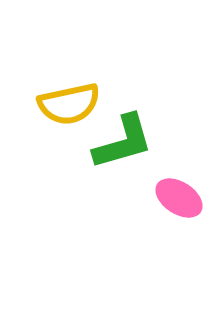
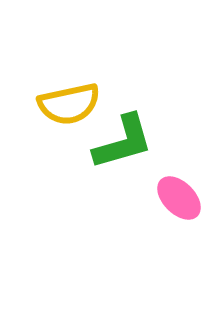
pink ellipse: rotated 12 degrees clockwise
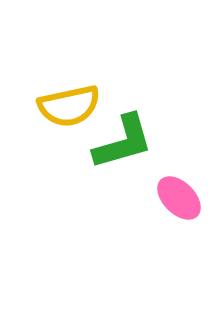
yellow semicircle: moved 2 px down
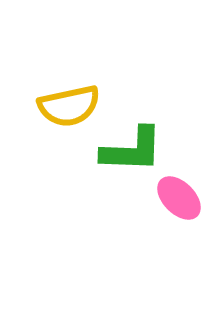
green L-shape: moved 9 px right, 8 px down; rotated 18 degrees clockwise
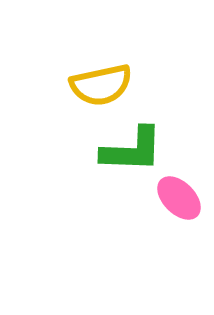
yellow semicircle: moved 32 px right, 21 px up
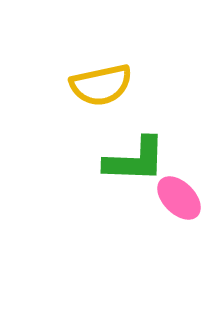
green L-shape: moved 3 px right, 10 px down
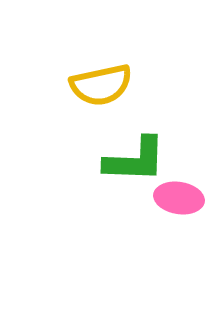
pink ellipse: rotated 36 degrees counterclockwise
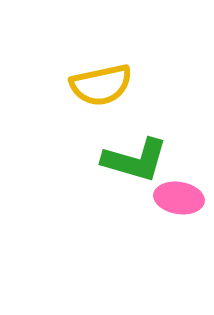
green L-shape: rotated 14 degrees clockwise
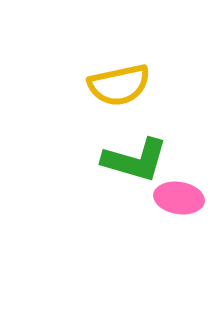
yellow semicircle: moved 18 px right
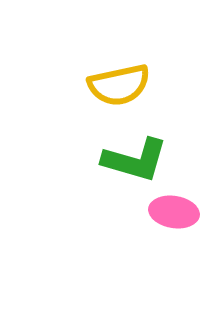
pink ellipse: moved 5 px left, 14 px down
